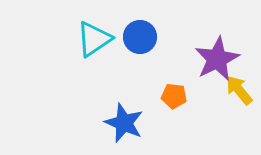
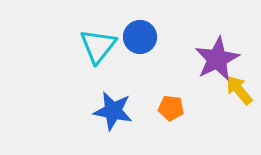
cyan triangle: moved 4 px right, 7 px down; rotated 18 degrees counterclockwise
orange pentagon: moved 3 px left, 12 px down
blue star: moved 11 px left, 12 px up; rotated 12 degrees counterclockwise
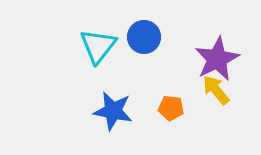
blue circle: moved 4 px right
yellow arrow: moved 23 px left
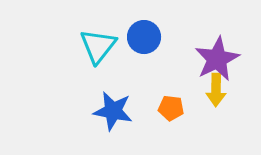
yellow arrow: rotated 140 degrees counterclockwise
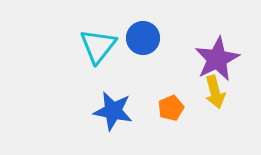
blue circle: moved 1 px left, 1 px down
yellow arrow: moved 1 px left, 2 px down; rotated 16 degrees counterclockwise
orange pentagon: rotated 30 degrees counterclockwise
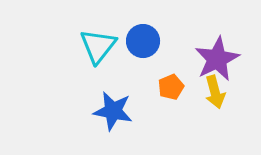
blue circle: moved 3 px down
orange pentagon: moved 21 px up
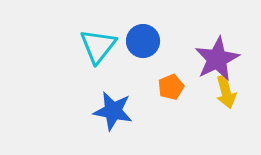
yellow arrow: moved 11 px right
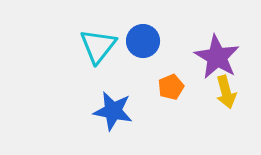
purple star: moved 2 px up; rotated 15 degrees counterclockwise
